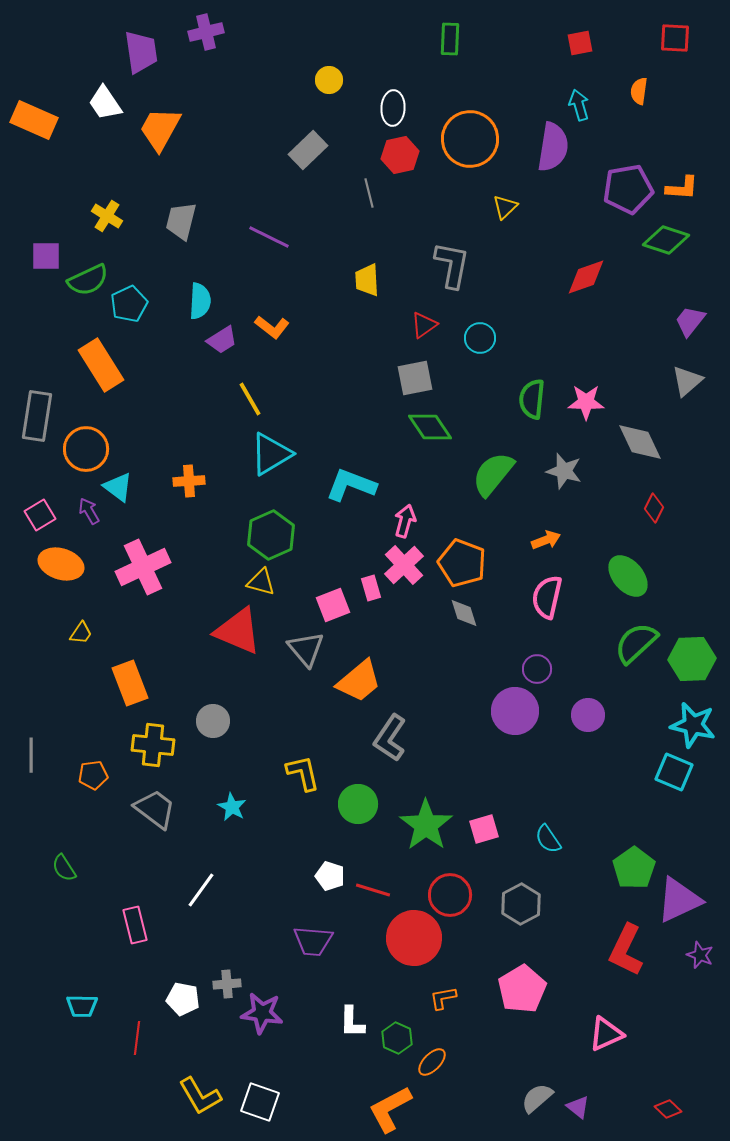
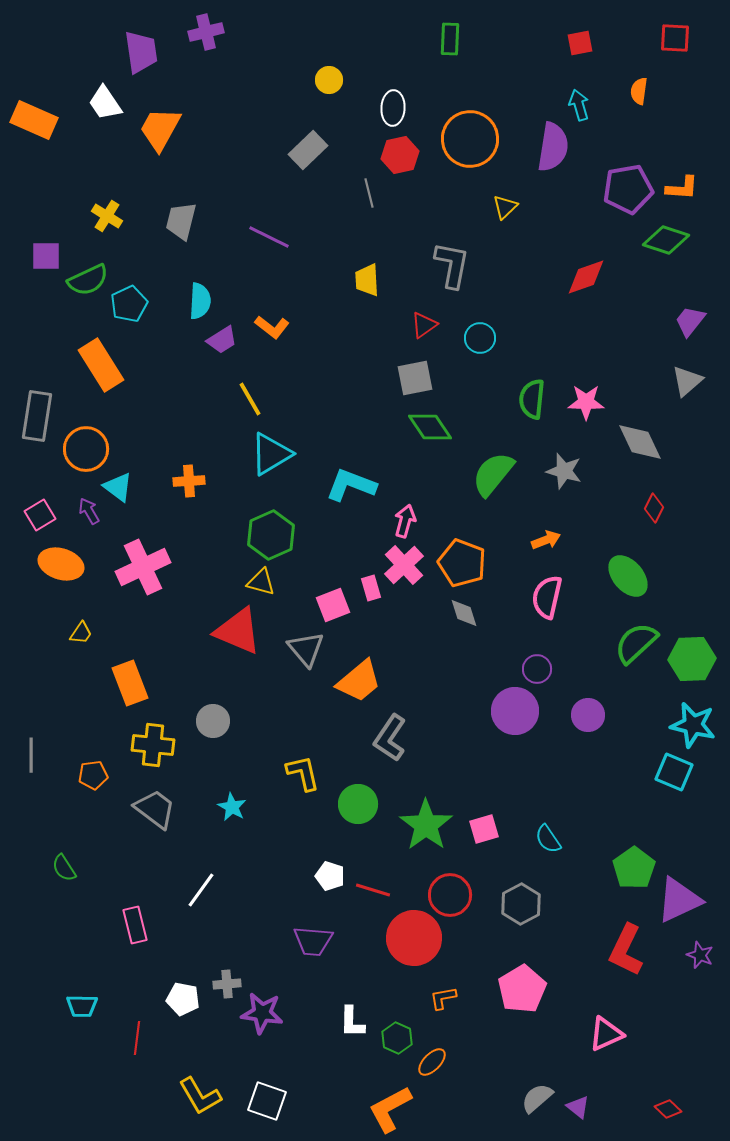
white square at (260, 1102): moved 7 px right, 1 px up
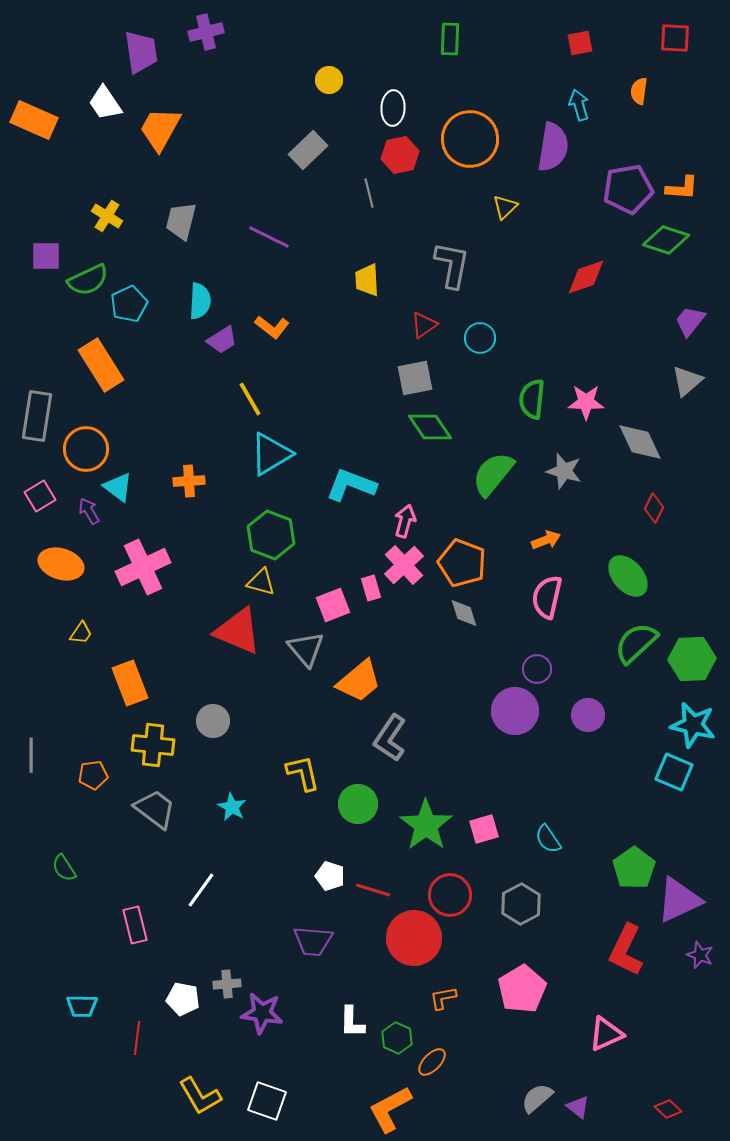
pink square at (40, 515): moved 19 px up
green hexagon at (271, 535): rotated 15 degrees counterclockwise
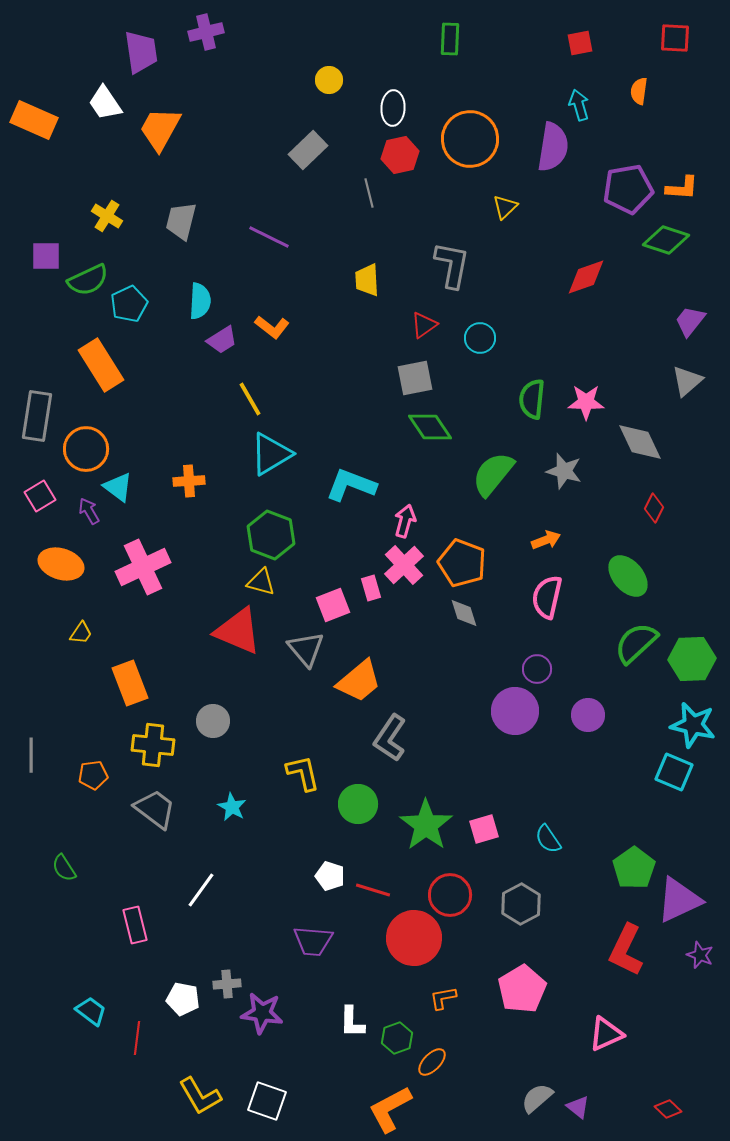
cyan trapezoid at (82, 1006): moved 9 px right, 5 px down; rotated 144 degrees counterclockwise
green hexagon at (397, 1038): rotated 16 degrees clockwise
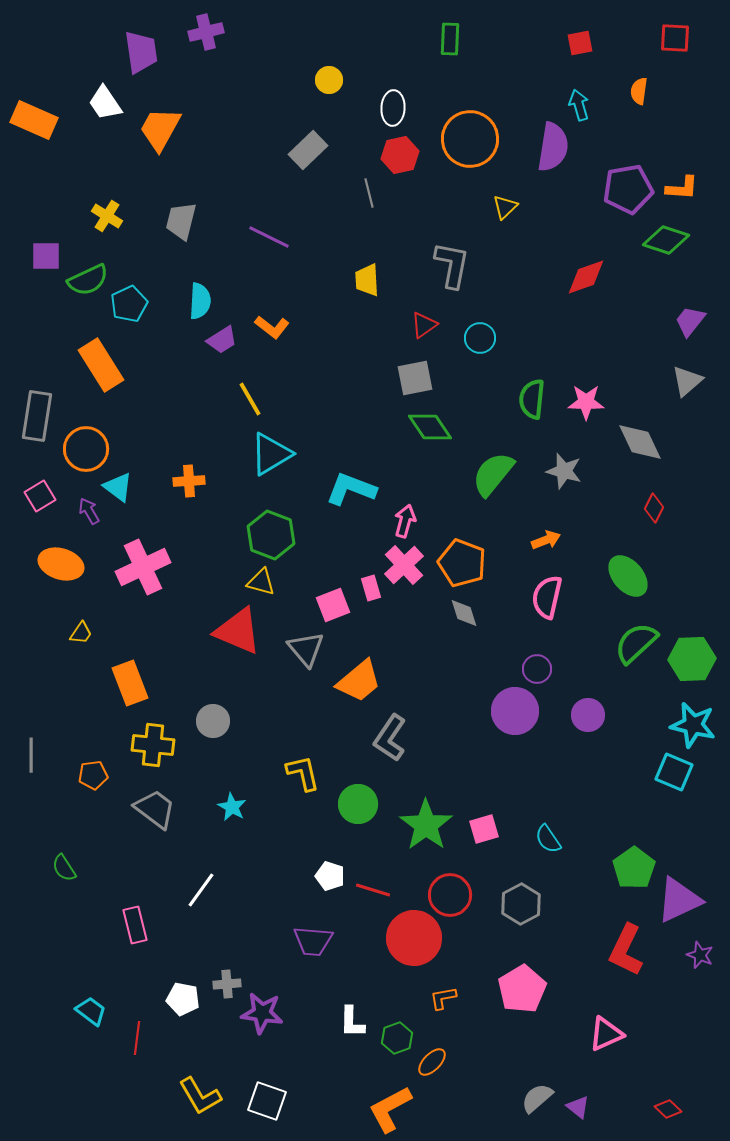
cyan L-shape at (351, 485): moved 4 px down
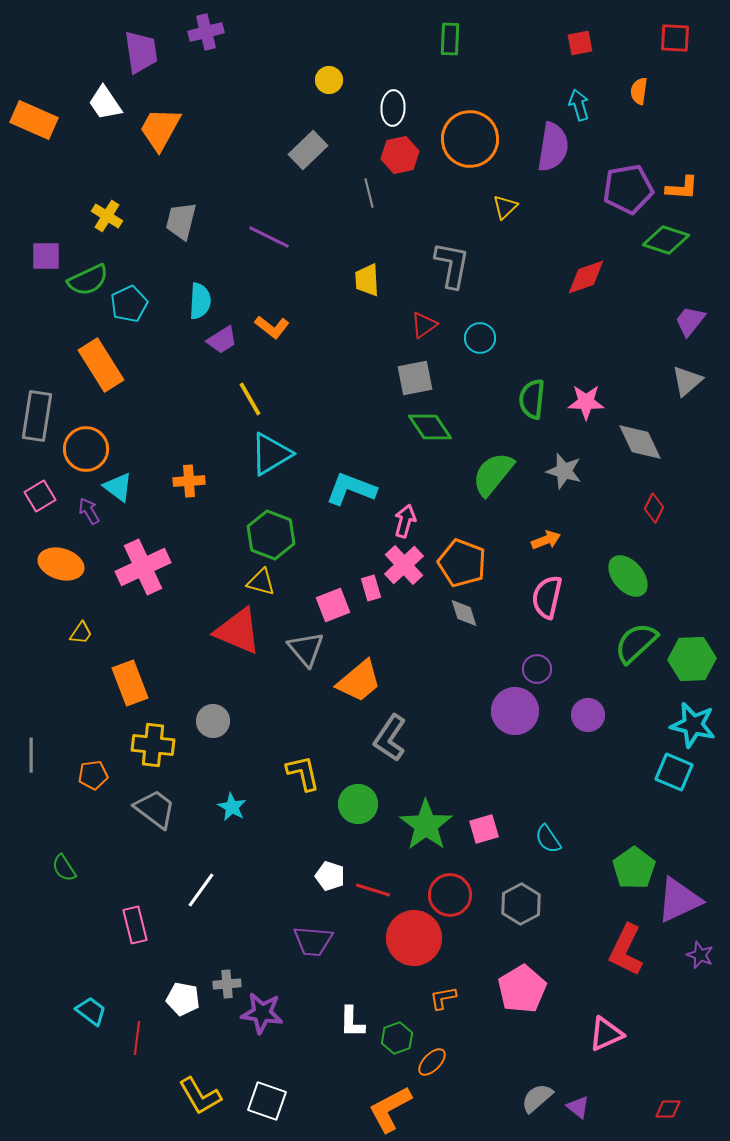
red diamond at (668, 1109): rotated 44 degrees counterclockwise
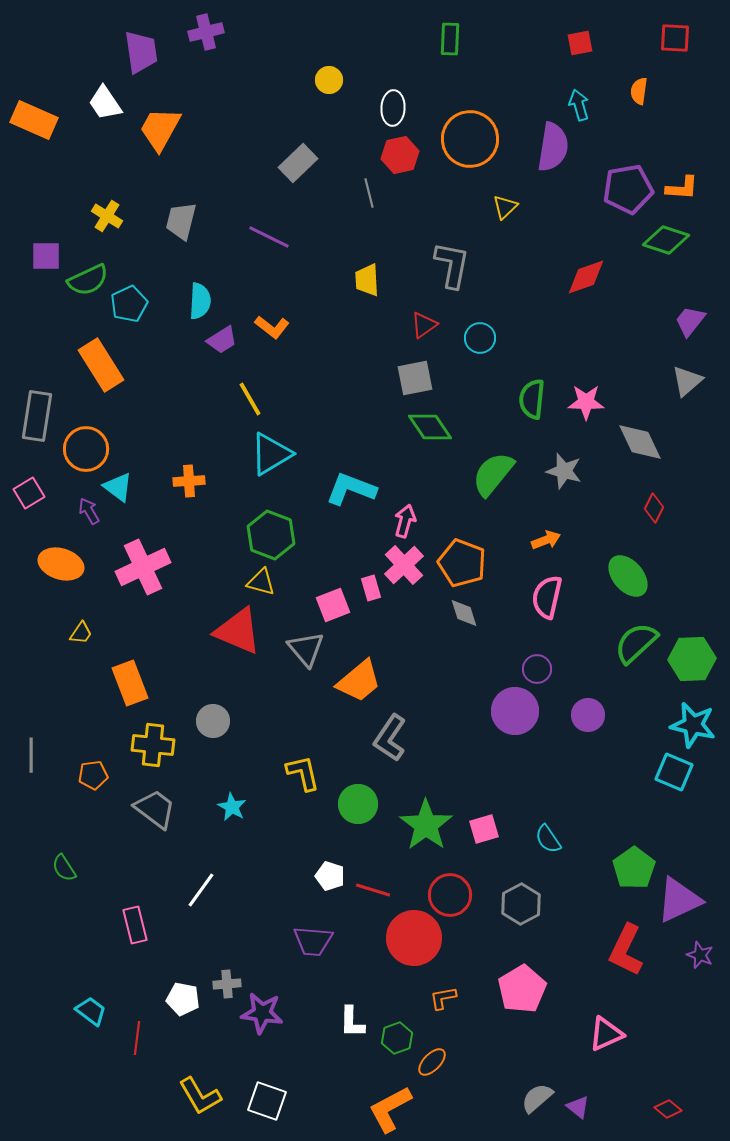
gray rectangle at (308, 150): moved 10 px left, 13 px down
pink square at (40, 496): moved 11 px left, 3 px up
red diamond at (668, 1109): rotated 40 degrees clockwise
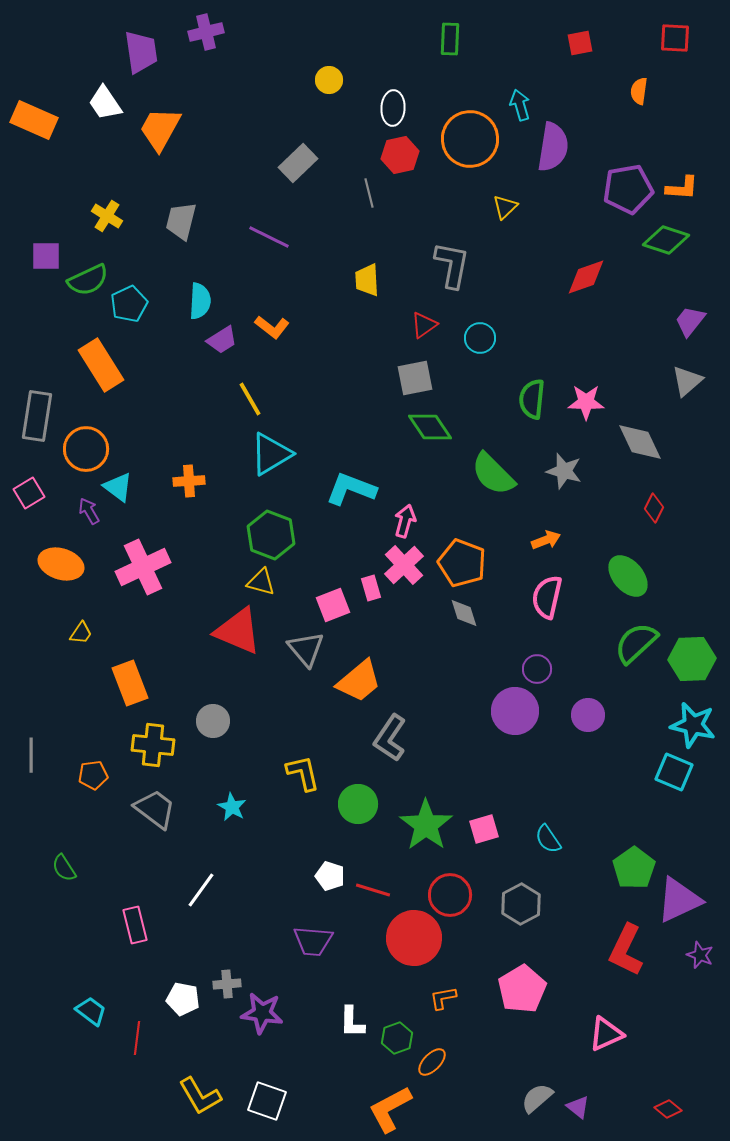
cyan arrow at (579, 105): moved 59 px left
green semicircle at (493, 474): rotated 84 degrees counterclockwise
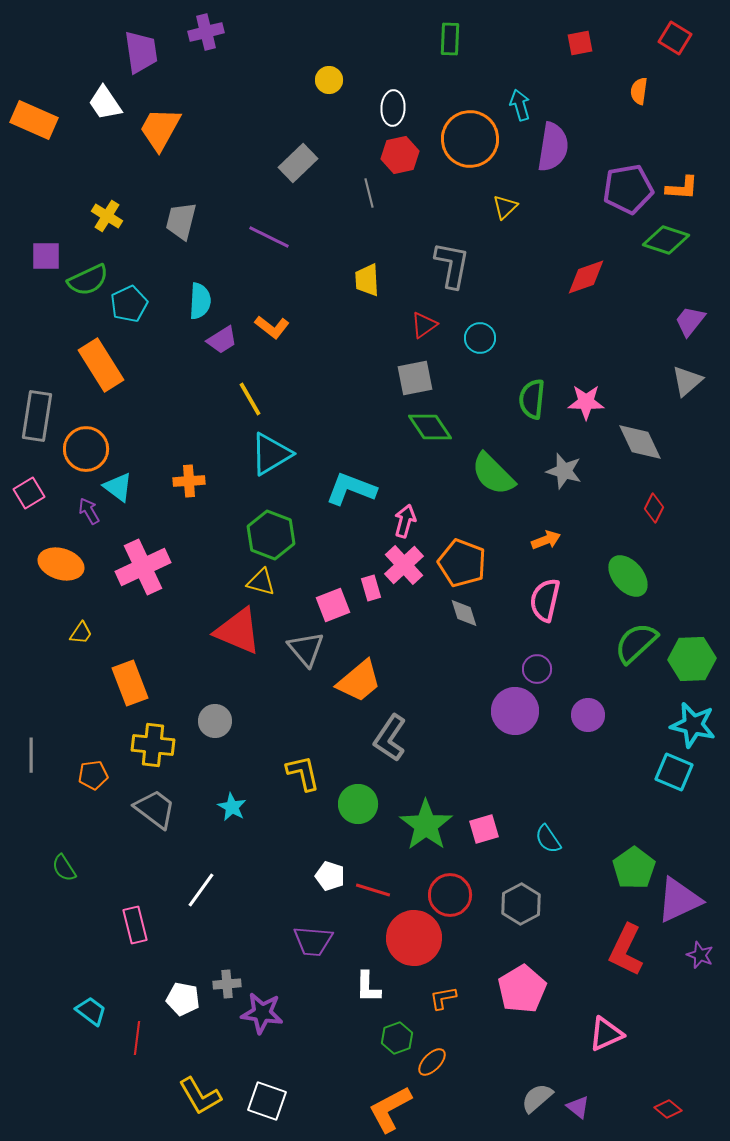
red square at (675, 38): rotated 28 degrees clockwise
pink semicircle at (547, 597): moved 2 px left, 3 px down
gray circle at (213, 721): moved 2 px right
white L-shape at (352, 1022): moved 16 px right, 35 px up
